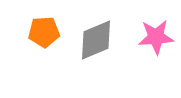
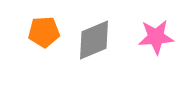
gray diamond: moved 2 px left
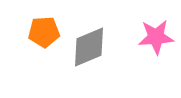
gray diamond: moved 5 px left, 7 px down
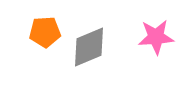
orange pentagon: moved 1 px right
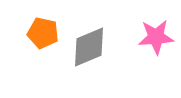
orange pentagon: moved 2 px left, 1 px down; rotated 16 degrees clockwise
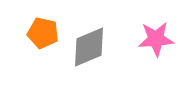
pink star: moved 2 px down
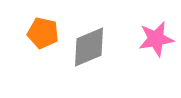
pink star: rotated 6 degrees counterclockwise
